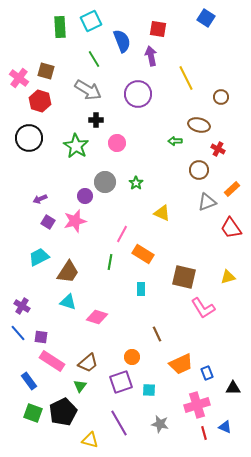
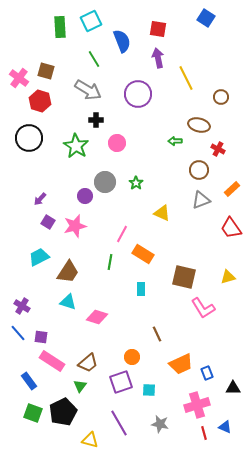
purple arrow at (151, 56): moved 7 px right, 2 px down
purple arrow at (40, 199): rotated 24 degrees counterclockwise
gray triangle at (207, 202): moved 6 px left, 2 px up
pink star at (75, 221): moved 5 px down
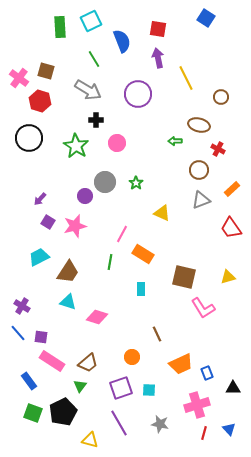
purple square at (121, 382): moved 6 px down
blue triangle at (225, 427): moved 4 px right, 2 px down; rotated 24 degrees clockwise
red line at (204, 433): rotated 32 degrees clockwise
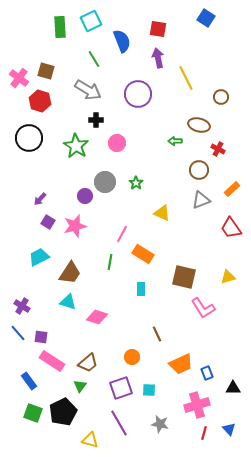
brown trapezoid at (68, 272): moved 2 px right, 1 px down
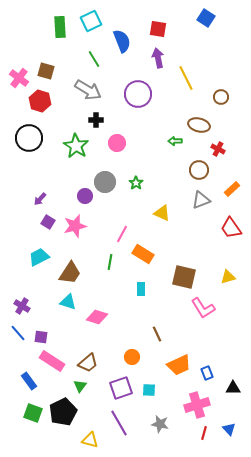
orange trapezoid at (181, 364): moved 2 px left, 1 px down
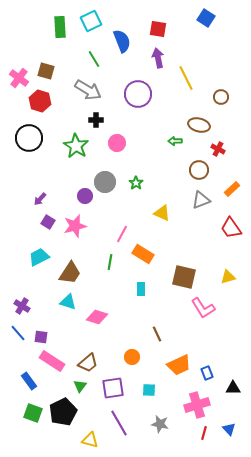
purple square at (121, 388): moved 8 px left; rotated 10 degrees clockwise
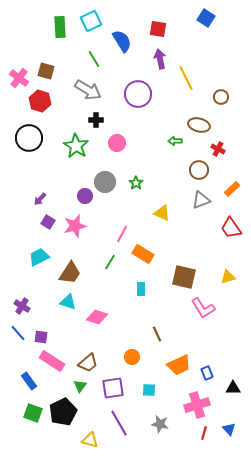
blue semicircle at (122, 41): rotated 10 degrees counterclockwise
purple arrow at (158, 58): moved 2 px right, 1 px down
green line at (110, 262): rotated 21 degrees clockwise
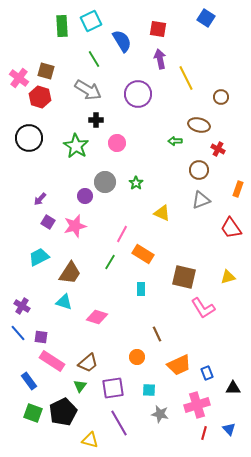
green rectangle at (60, 27): moved 2 px right, 1 px up
red hexagon at (40, 101): moved 4 px up
orange rectangle at (232, 189): moved 6 px right; rotated 28 degrees counterclockwise
cyan triangle at (68, 302): moved 4 px left
orange circle at (132, 357): moved 5 px right
gray star at (160, 424): moved 10 px up
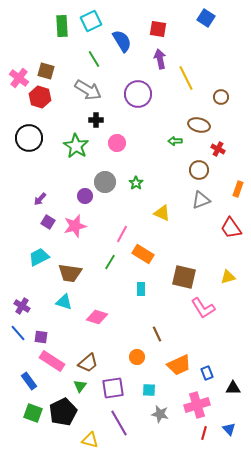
brown trapezoid at (70, 273): rotated 65 degrees clockwise
